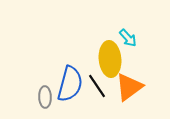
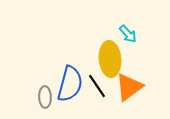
cyan arrow: moved 4 px up
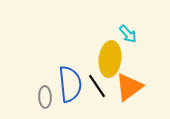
yellow ellipse: rotated 12 degrees clockwise
blue semicircle: rotated 21 degrees counterclockwise
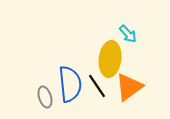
gray ellipse: rotated 15 degrees counterclockwise
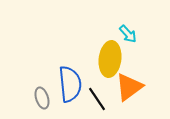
black line: moved 13 px down
gray ellipse: moved 3 px left, 1 px down
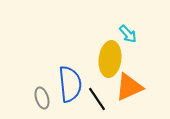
orange triangle: rotated 12 degrees clockwise
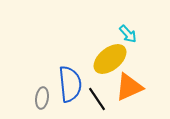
yellow ellipse: rotated 44 degrees clockwise
gray ellipse: rotated 25 degrees clockwise
